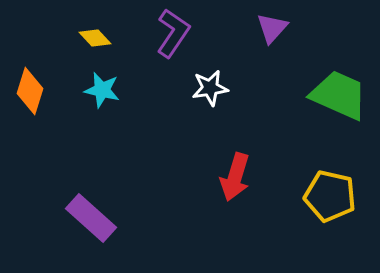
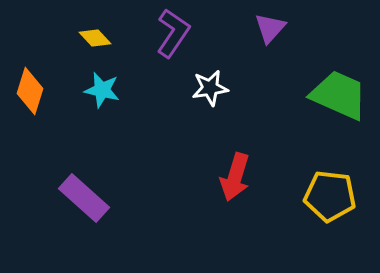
purple triangle: moved 2 px left
yellow pentagon: rotated 6 degrees counterclockwise
purple rectangle: moved 7 px left, 20 px up
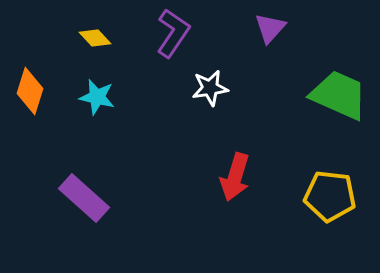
cyan star: moved 5 px left, 7 px down
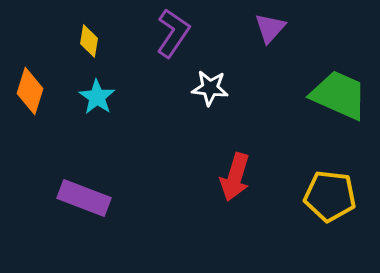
yellow diamond: moved 6 px left, 3 px down; rotated 52 degrees clockwise
white star: rotated 15 degrees clockwise
cyan star: rotated 21 degrees clockwise
purple rectangle: rotated 21 degrees counterclockwise
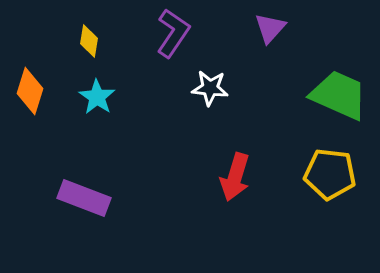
yellow pentagon: moved 22 px up
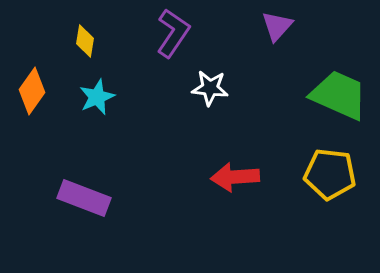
purple triangle: moved 7 px right, 2 px up
yellow diamond: moved 4 px left
orange diamond: moved 2 px right; rotated 18 degrees clockwise
cyan star: rotated 15 degrees clockwise
red arrow: rotated 69 degrees clockwise
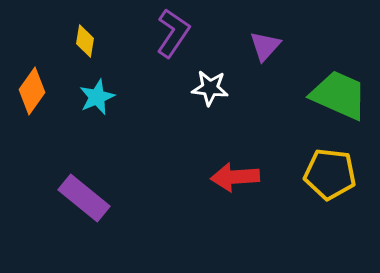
purple triangle: moved 12 px left, 20 px down
purple rectangle: rotated 18 degrees clockwise
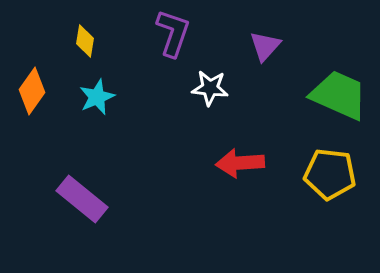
purple L-shape: rotated 15 degrees counterclockwise
red arrow: moved 5 px right, 14 px up
purple rectangle: moved 2 px left, 1 px down
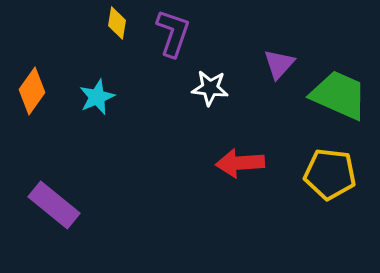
yellow diamond: moved 32 px right, 18 px up
purple triangle: moved 14 px right, 18 px down
purple rectangle: moved 28 px left, 6 px down
